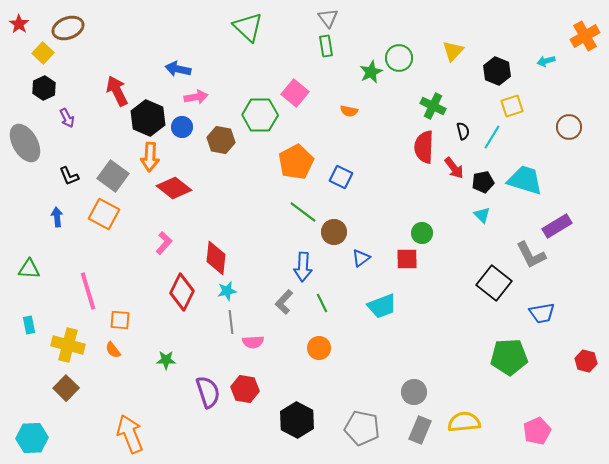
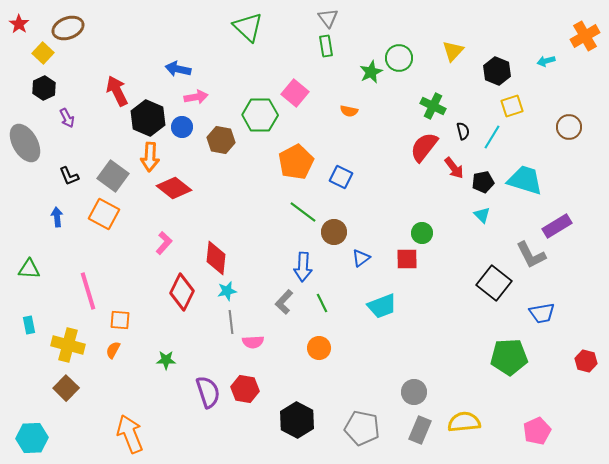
red semicircle at (424, 147): rotated 36 degrees clockwise
orange semicircle at (113, 350): rotated 66 degrees clockwise
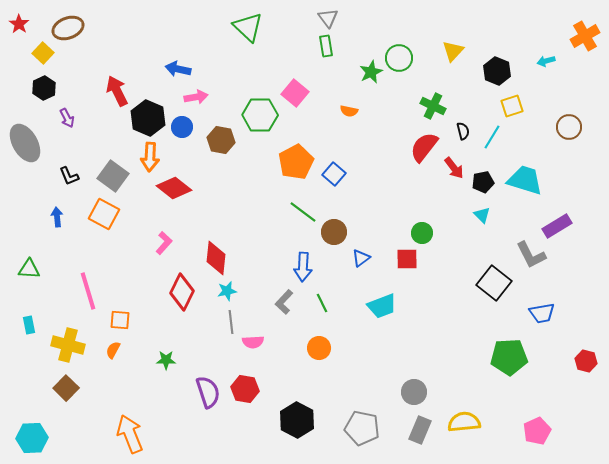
blue square at (341, 177): moved 7 px left, 3 px up; rotated 15 degrees clockwise
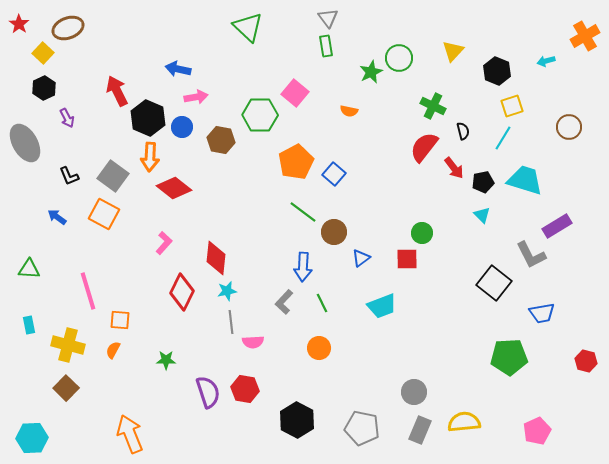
cyan line at (492, 137): moved 11 px right, 1 px down
blue arrow at (57, 217): rotated 48 degrees counterclockwise
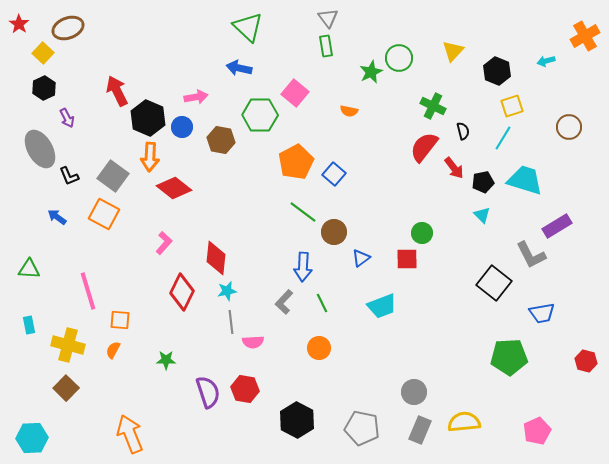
blue arrow at (178, 69): moved 61 px right, 1 px up
gray ellipse at (25, 143): moved 15 px right, 6 px down
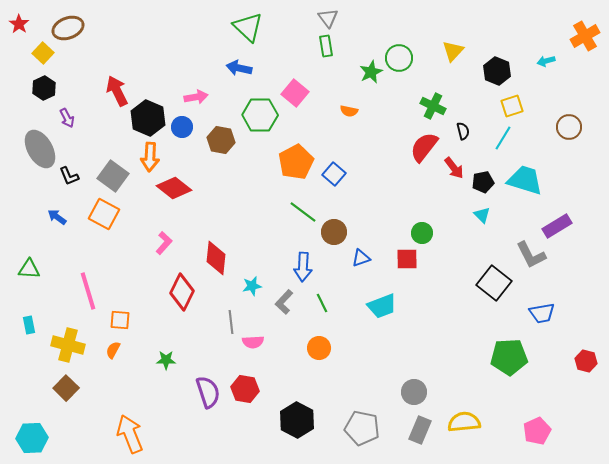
blue triangle at (361, 258): rotated 18 degrees clockwise
cyan star at (227, 291): moved 25 px right, 5 px up
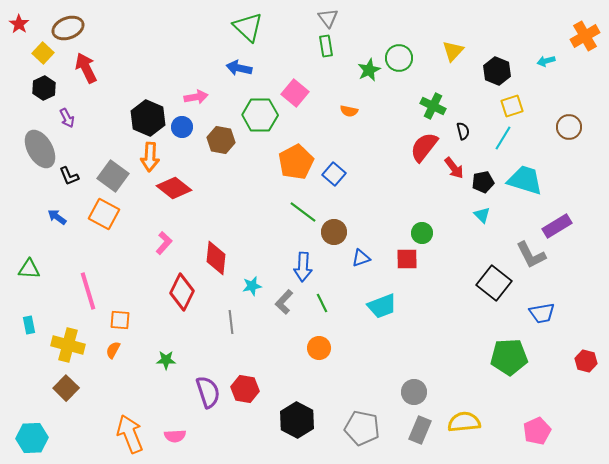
green star at (371, 72): moved 2 px left, 2 px up
red arrow at (117, 91): moved 31 px left, 23 px up
pink semicircle at (253, 342): moved 78 px left, 94 px down
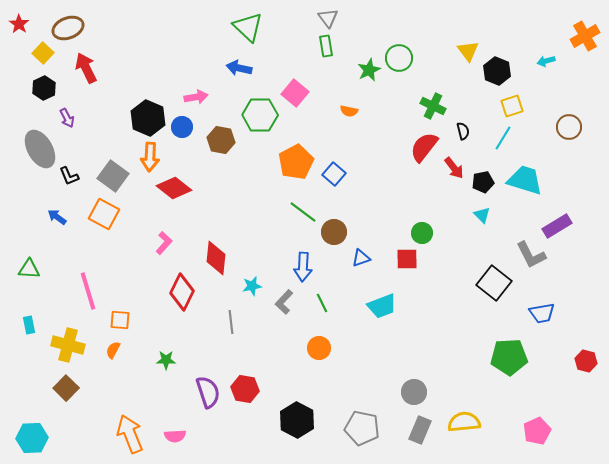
yellow triangle at (453, 51): moved 15 px right; rotated 20 degrees counterclockwise
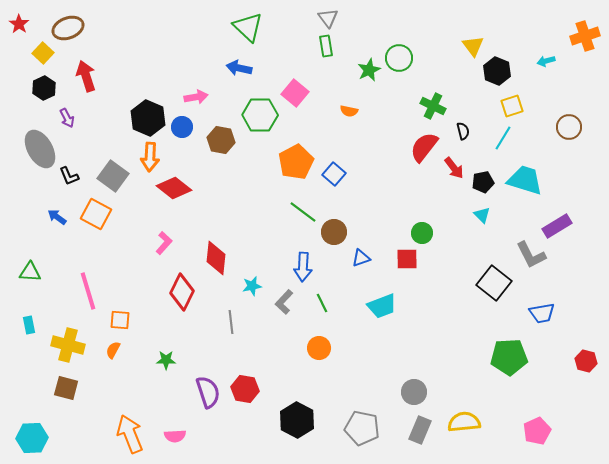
orange cross at (585, 36): rotated 12 degrees clockwise
yellow triangle at (468, 51): moved 5 px right, 5 px up
red arrow at (86, 68): moved 8 px down; rotated 8 degrees clockwise
orange square at (104, 214): moved 8 px left
green triangle at (29, 269): moved 1 px right, 3 px down
brown square at (66, 388): rotated 30 degrees counterclockwise
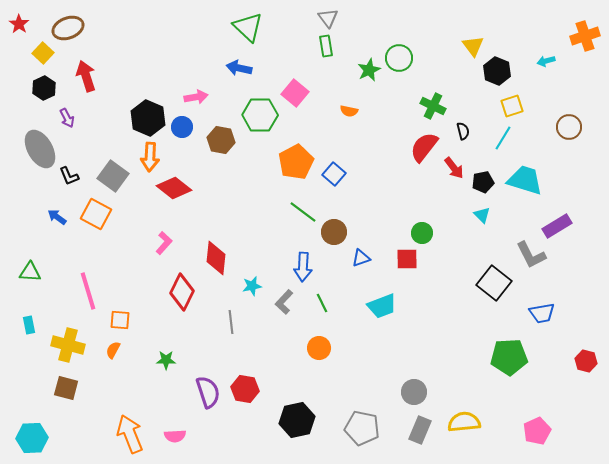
black hexagon at (297, 420): rotated 20 degrees clockwise
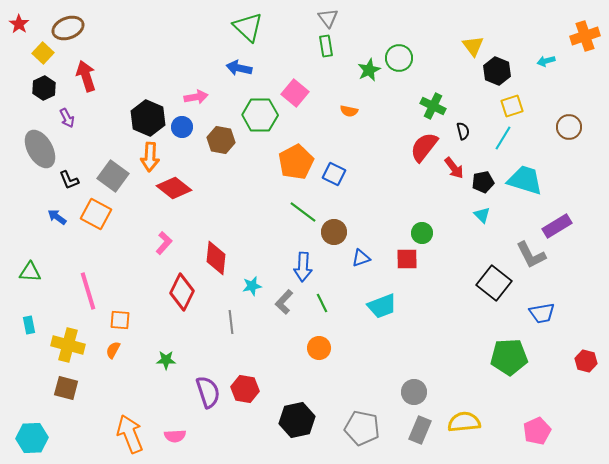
blue square at (334, 174): rotated 15 degrees counterclockwise
black L-shape at (69, 176): moved 4 px down
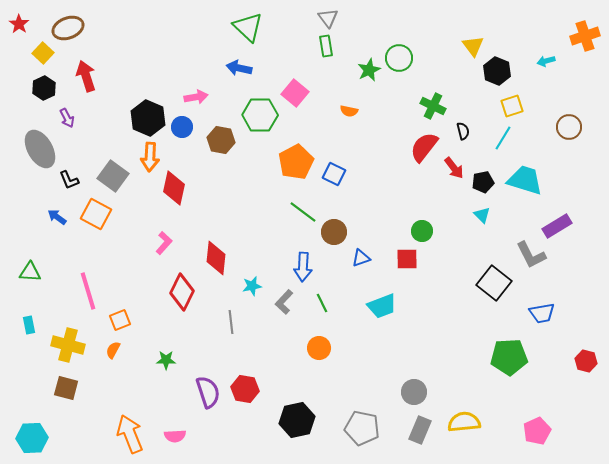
red diamond at (174, 188): rotated 64 degrees clockwise
green circle at (422, 233): moved 2 px up
orange square at (120, 320): rotated 25 degrees counterclockwise
